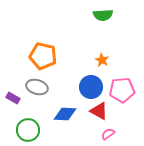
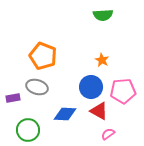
orange pentagon: rotated 8 degrees clockwise
pink pentagon: moved 1 px right, 1 px down
purple rectangle: rotated 40 degrees counterclockwise
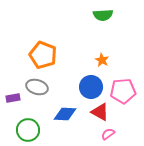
orange pentagon: moved 1 px up
red triangle: moved 1 px right, 1 px down
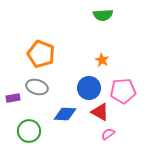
orange pentagon: moved 2 px left, 1 px up
blue circle: moved 2 px left, 1 px down
green circle: moved 1 px right, 1 px down
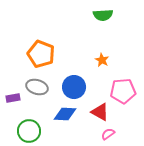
blue circle: moved 15 px left, 1 px up
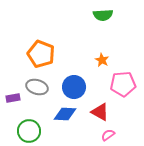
pink pentagon: moved 7 px up
pink semicircle: moved 1 px down
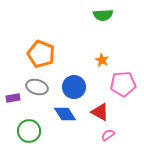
blue diamond: rotated 55 degrees clockwise
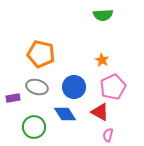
orange pentagon: rotated 8 degrees counterclockwise
pink pentagon: moved 10 px left, 3 px down; rotated 20 degrees counterclockwise
green circle: moved 5 px right, 4 px up
pink semicircle: rotated 40 degrees counterclockwise
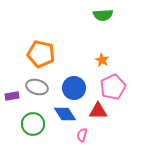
blue circle: moved 1 px down
purple rectangle: moved 1 px left, 2 px up
red triangle: moved 2 px left, 1 px up; rotated 30 degrees counterclockwise
green circle: moved 1 px left, 3 px up
pink semicircle: moved 26 px left
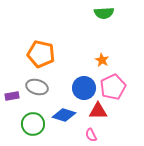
green semicircle: moved 1 px right, 2 px up
blue circle: moved 10 px right
blue diamond: moved 1 px left, 1 px down; rotated 40 degrees counterclockwise
pink semicircle: moved 9 px right; rotated 40 degrees counterclockwise
